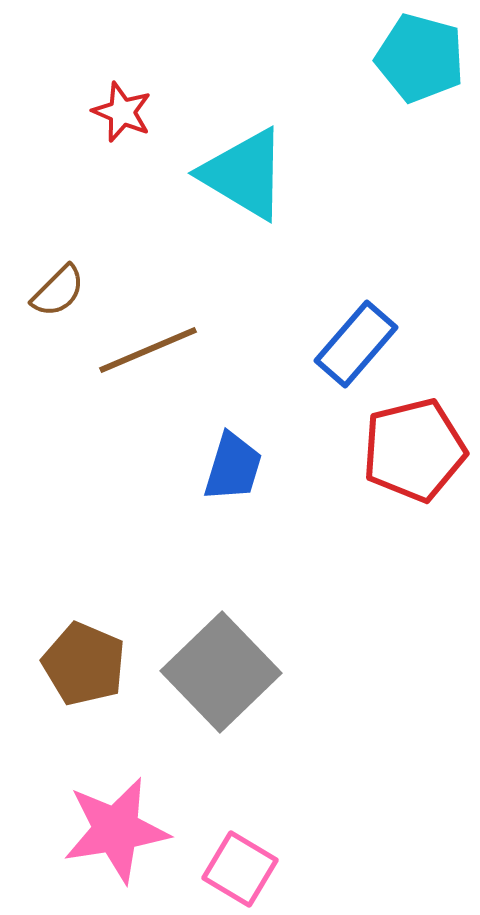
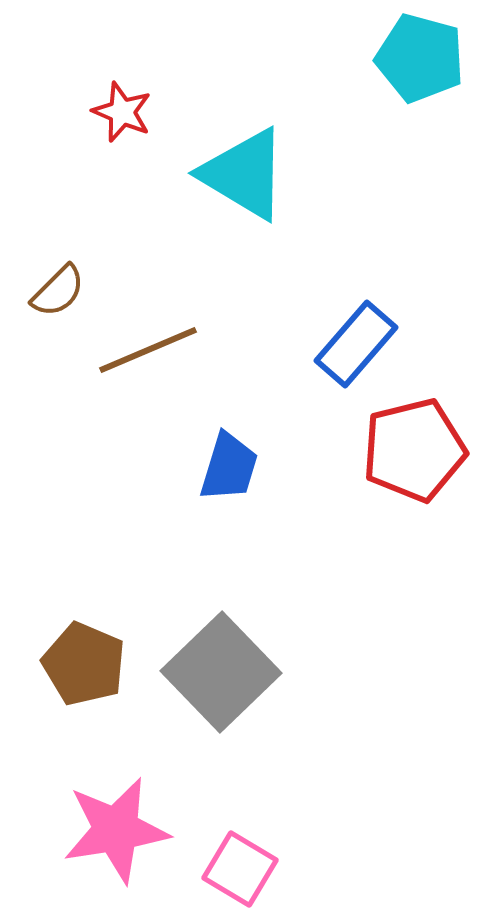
blue trapezoid: moved 4 px left
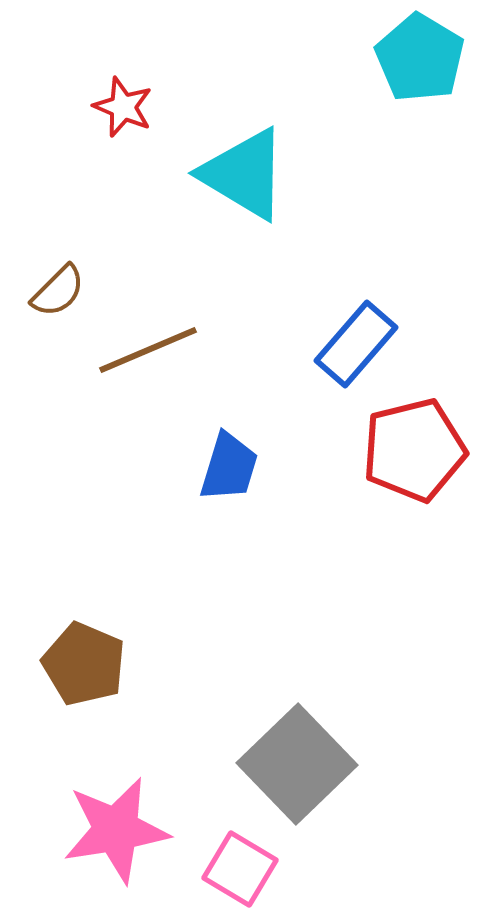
cyan pentagon: rotated 16 degrees clockwise
red star: moved 1 px right, 5 px up
gray square: moved 76 px right, 92 px down
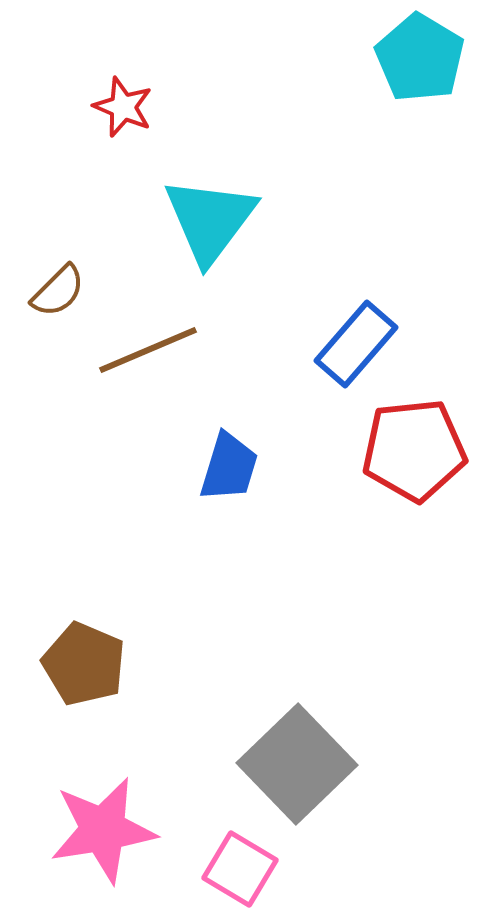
cyan triangle: moved 34 px left, 46 px down; rotated 36 degrees clockwise
red pentagon: rotated 8 degrees clockwise
pink star: moved 13 px left
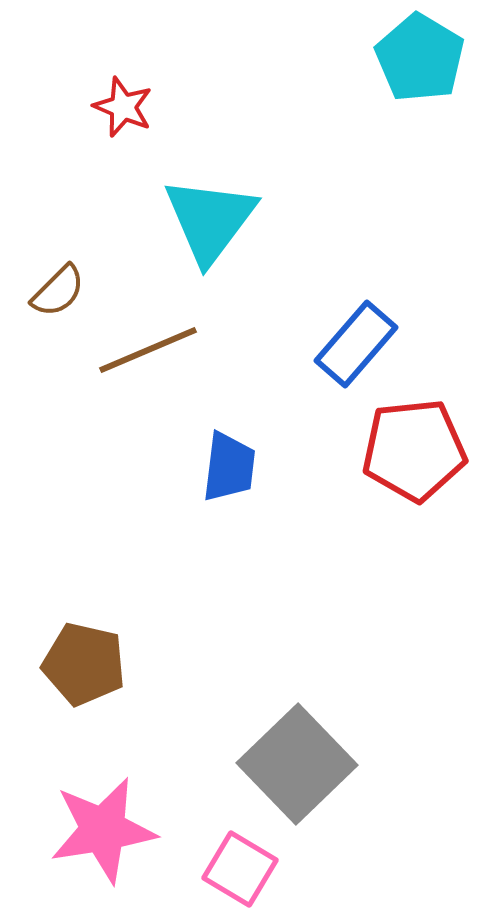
blue trapezoid: rotated 10 degrees counterclockwise
brown pentagon: rotated 10 degrees counterclockwise
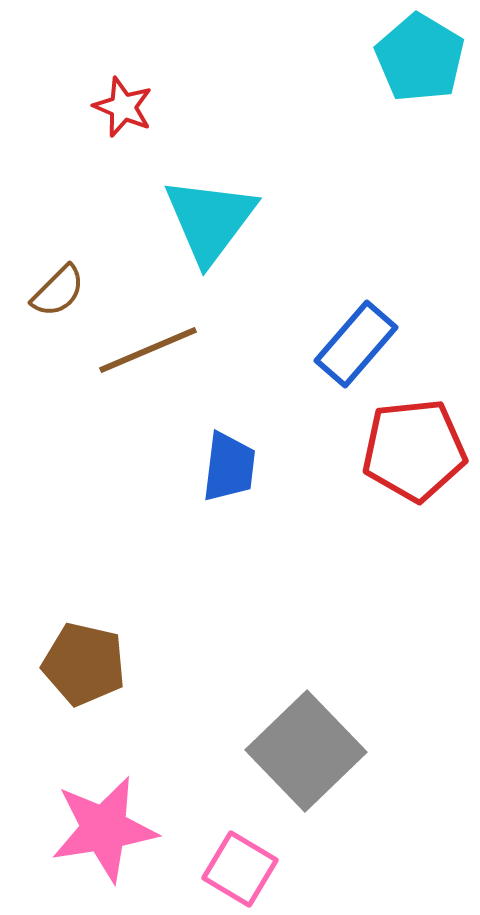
gray square: moved 9 px right, 13 px up
pink star: moved 1 px right, 1 px up
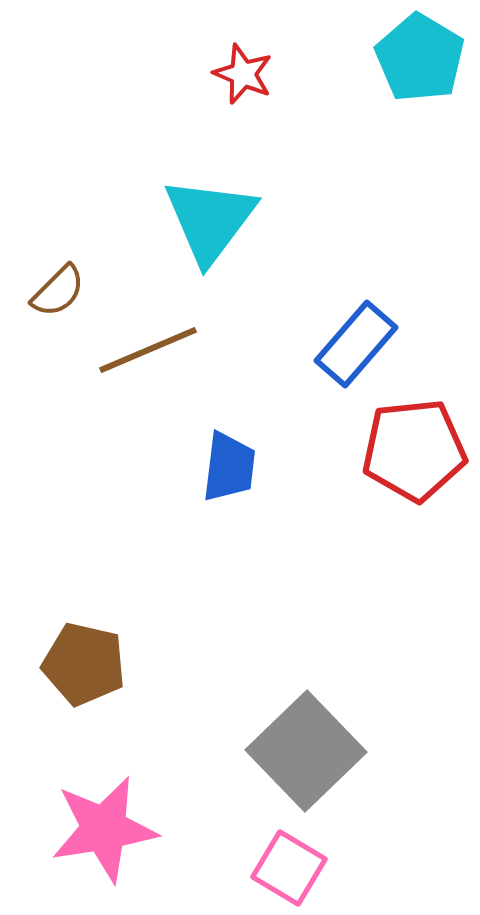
red star: moved 120 px right, 33 px up
pink square: moved 49 px right, 1 px up
